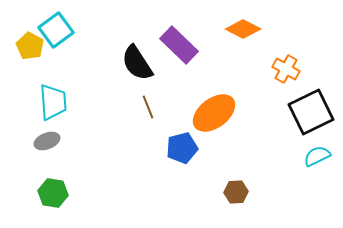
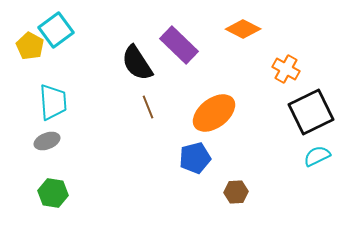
blue pentagon: moved 13 px right, 10 px down
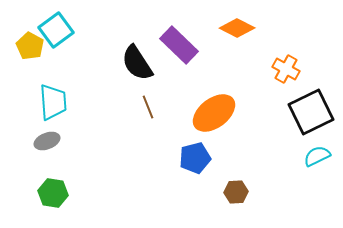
orange diamond: moved 6 px left, 1 px up
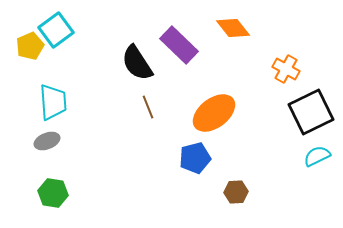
orange diamond: moved 4 px left; rotated 24 degrees clockwise
yellow pentagon: rotated 20 degrees clockwise
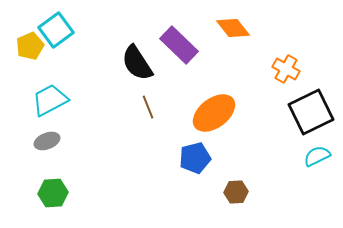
cyan trapezoid: moved 3 px left, 2 px up; rotated 114 degrees counterclockwise
green hexagon: rotated 12 degrees counterclockwise
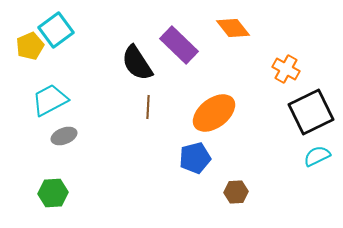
brown line: rotated 25 degrees clockwise
gray ellipse: moved 17 px right, 5 px up
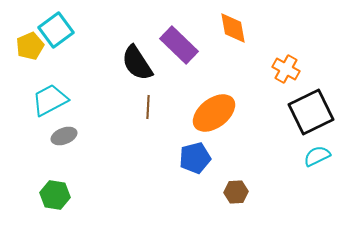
orange diamond: rotated 28 degrees clockwise
green hexagon: moved 2 px right, 2 px down; rotated 12 degrees clockwise
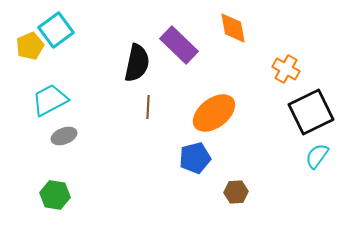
black semicircle: rotated 135 degrees counterclockwise
cyan semicircle: rotated 28 degrees counterclockwise
